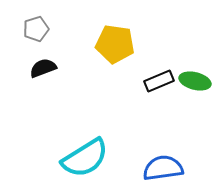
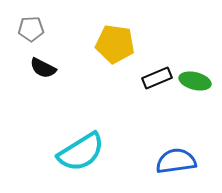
gray pentagon: moved 5 px left; rotated 15 degrees clockwise
black semicircle: rotated 132 degrees counterclockwise
black rectangle: moved 2 px left, 3 px up
cyan semicircle: moved 4 px left, 6 px up
blue semicircle: moved 13 px right, 7 px up
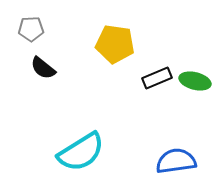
black semicircle: rotated 12 degrees clockwise
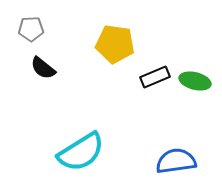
black rectangle: moved 2 px left, 1 px up
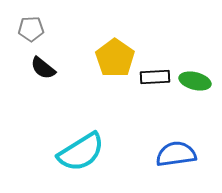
yellow pentagon: moved 14 px down; rotated 27 degrees clockwise
black rectangle: rotated 20 degrees clockwise
blue semicircle: moved 7 px up
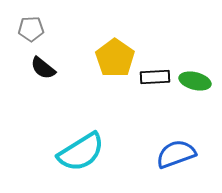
blue semicircle: rotated 12 degrees counterclockwise
